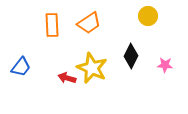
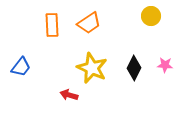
yellow circle: moved 3 px right
black diamond: moved 3 px right, 12 px down
red arrow: moved 2 px right, 17 px down
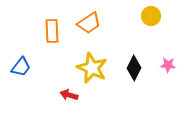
orange rectangle: moved 6 px down
pink star: moved 3 px right
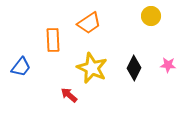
orange rectangle: moved 1 px right, 9 px down
red arrow: rotated 24 degrees clockwise
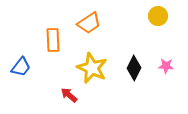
yellow circle: moved 7 px right
pink star: moved 2 px left, 1 px down
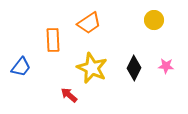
yellow circle: moved 4 px left, 4 px down
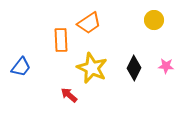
orange rectangle: moved 8 px right
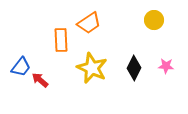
red arrow: moved 29 px left, 15 px up
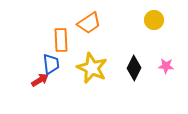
blue trapezoid: moved 30 px right, 3 px up; rotated 45 degrees counterclockwise
red arrow: rotated 108 degrees clockwise
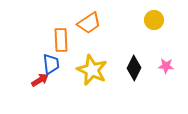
yellow star: moved 2 px down
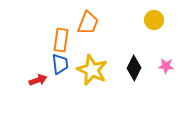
orange trapezoid: moved 1 px left; rotated 35 degrees counterclockwise
orange rectangle: rotated 10 degrees clockwise
blue trapezoid: moved 9 px right
red arrow: moved 2 px left; rotated 12 degrees clockwise
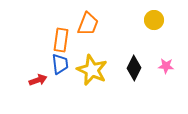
orange trapezoid: moved 1 px down
